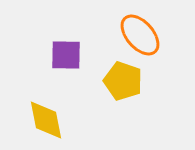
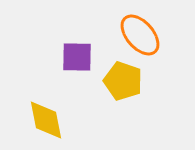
purple square: moved 11 px right, 2 px down
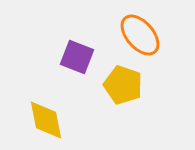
purple square: rotated 20 degrees clockwise
yellow pentagon: moved 4 px down
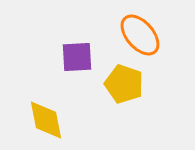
purple square: rotated 24 degrees counterclockwise
yellow pentagon: moved 1 px right, 1 px up
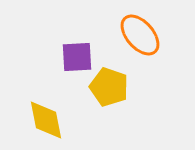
yellow pentagon: moved 15 px left, 3 px down
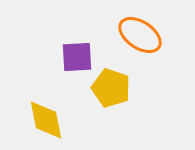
orange ellipse: rotated 15 degrees counterclockwise
yellow pentagon: moved 2 px right, 1 px down
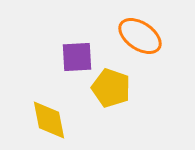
orange ellipse: moved 1 px down
yellow diamond: moved 3 px right
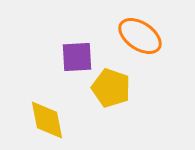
yellow diamond: moved 2 px left
